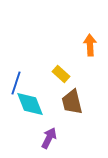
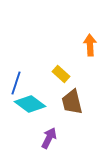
cyan diamond: rotated 32 degrees counterclockwise
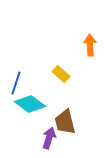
brown trapezoid: moved 7 px left, 20 px down
purple arrow: rotated 10 degrees counterclockwise
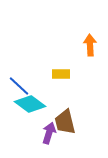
yellow rectangle: rotated 42 degrees counterclockwise
blue line: moved 3 px right, 3 px down; rotated 65 degrees counterclockwise
purple arrow: moved 5 px up
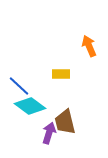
orange arrow: moved 1 px left, 1 px down; rotated 20 degrees counterclockwise
cyan diamond: moved 2 px down
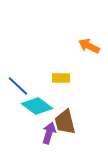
orange arrow: rotated 40 degrees counterclockwise
yellow rectangle: moved 4 px down
blue line: moved 1 px left
cyan diamond: moved 7 px right
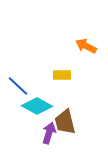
orange arrow: moved 3 px left
yellow rectangle: moved 1 px right, 3 px up
cyan diamond: rotated 8 degrees counterclockwise
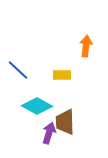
orange arrow: rotated 70 degrees clockwise
blue line: moved 16 px up
brown trapezoid: rotated 12 degrees clockwise
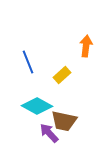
blue line: moved 10 px right, 8 px up; rotated 25 degrees clockwise
yellow rectangle: rotated 42 degrees counterclockwise
brown trapezoid: moved 1 px left, 1 px up; rotated 76 degrees counterclockwise
purple arrow: rotated 60 degrees counterclockwise
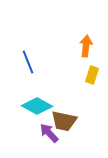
yellow rectangle: moved 30 px right; rotated 30 degrees counterclockwise
